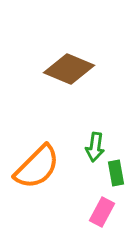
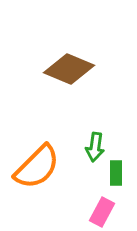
green rectangle: rotated 10 degrees clockwise
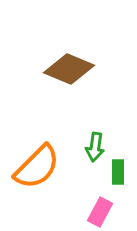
green rectangle: moved 2 px right, 1 px up
pink rectangle: moved 2 px left
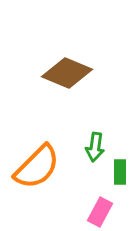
brown diamond: moved 2 px left, 4 px down
green rectangle: moved 2 px right
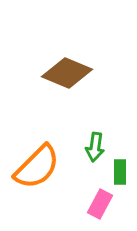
pink rectangle: moved 8 px up
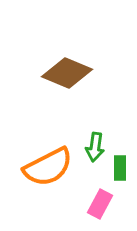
orange semicircle: moved 11 px right; rotated 18 degrees clockwise
green rectangle: moved 4 px up
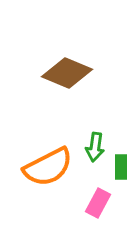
green rectangle: moved 1 px right, 1 px up
pink rectangle: moved 2 px left, 1 px up
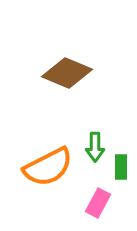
green arrow: rotated 8 degrees counterclockwise
